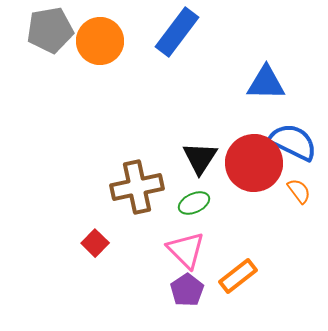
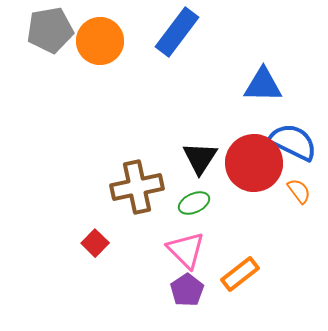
blue triangle: moved 3 px left, 2 px down
orange rectangle: moved 2 px right, 2 px up
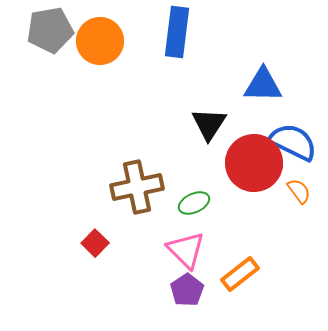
blue rectangle: rotated 30 degrees counterclockwise
black triangle: moved 9 px right, 34 px up
